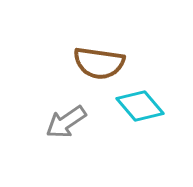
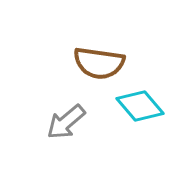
gray arrow: rotated 6 degrees counterclockwise
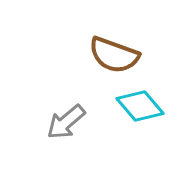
brown semicircle: moved 15 px right, 8 px up; rotated 12 degrees clockwise
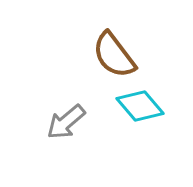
brown semicircle: rotated 33 degrees clockwise
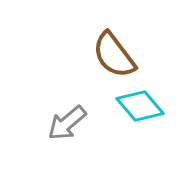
gray arrow: moved 1 px right, 1 px down
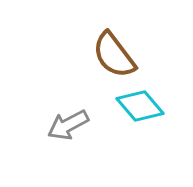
gray arrow: moved 1 px right, 2 px down; rotated 12 degrees clockwise
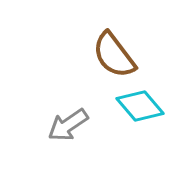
gray arrow: rotated 6 degrees counterclockwise
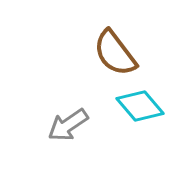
brown semicircle: moved 1 px right, 2 px up
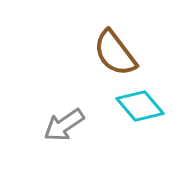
gray arrow: moved 4 px left
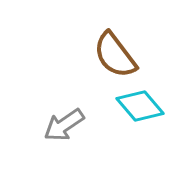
brown semicircle: moved 2 px down
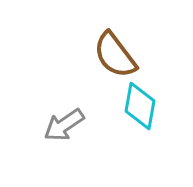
cyan diamond: rotated 51 degrees clockwise
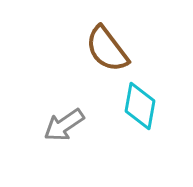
brown semicircle: moved 8 px left, 6 px up
